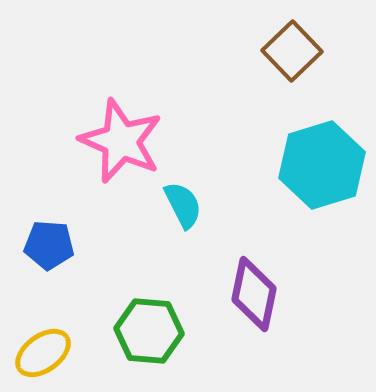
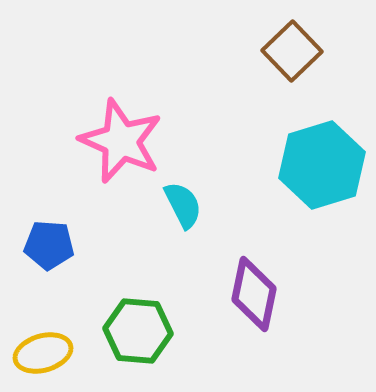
green hexagon: moved 11 px left
yellow ellipse: rotated 20 degrees clockwise
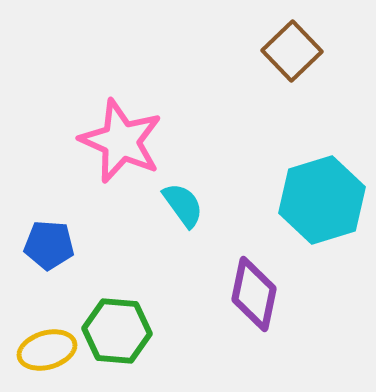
cyan hexagon: moved 35 px down
cyan semicircle: rotated 9 degrees counterclockwise
green hexagon: moved 21 px left
yellow ellipse: moved 4 px right, 3 px up
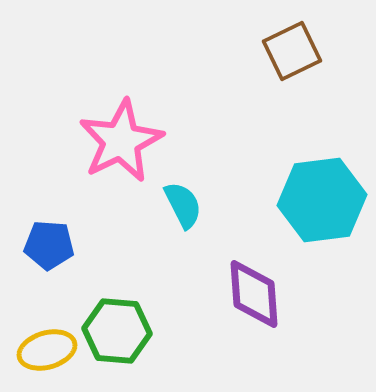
brown square: rotated 18 degrees clockwise
pink star: rotated 22 degrees clockwise
cyan hexagon: rotated 10 degrees clockwise
cyan semicircle: rotated 9 degrees clockwise
purple diamond: rotated 16 degrees counterclockwise
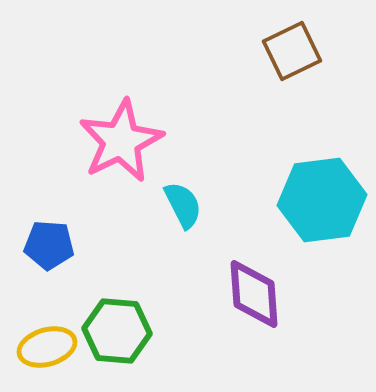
yellow ellipse: moved 3 px up
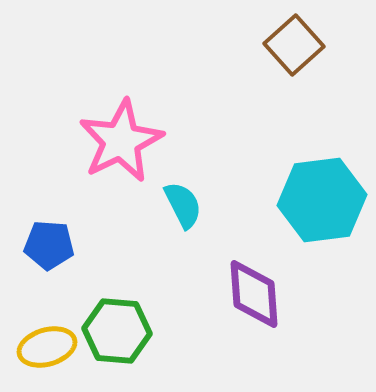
brown square: moved 2 px right, 6 px up; rotated 16 degrees counterclockwise
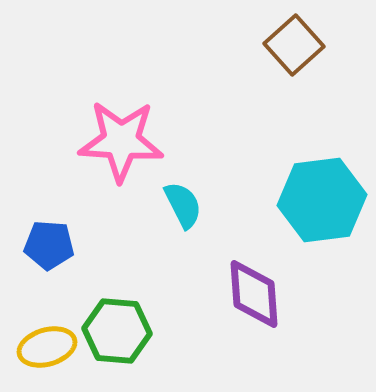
pink star: rotated 30 degrees clockwise
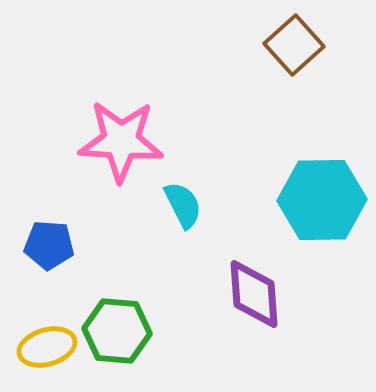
cyan hexagon: rotated 6 degrees clockwise
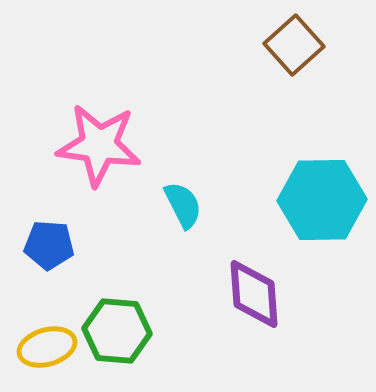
pink star: moved 22 px left, 4 px down; rotated 4 degrees clockwise
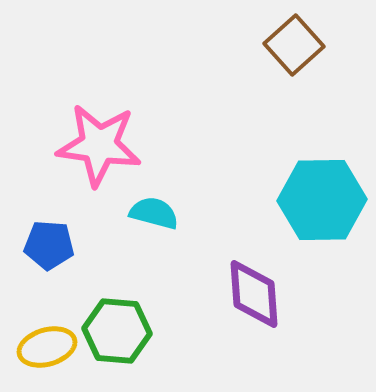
cyan semicircle: moved 29 px left, 8 px down; rotated 48 degrees counterclockwise
